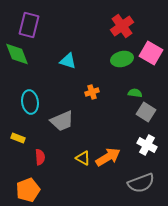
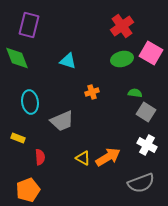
green diamond: moved 4 px down
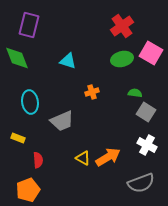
red semicircle: moved 2 px left, 3 px down
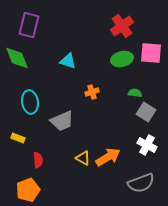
pink square: rotated 25 degrees counterclockwise
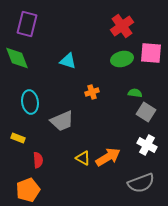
purple rectangle: moved 2 px left, 1 px up
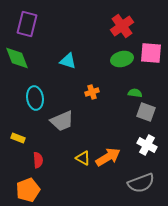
cyan ellipse: moved 5 px right, 4 px up
gray square: rotated 12 degrees counterclockwise
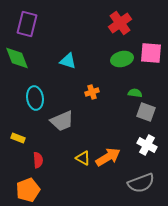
red cross: moved 2 px left, 3 px up
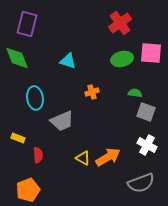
red semicircle: moved 5 px up
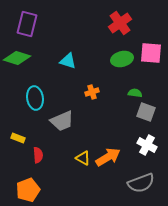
green diamond: rotated 52 degrees counterclockwise
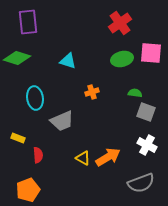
purple rectangle: moved 1 px right, 2 px up; rotated 20 degrees counterclockwise
